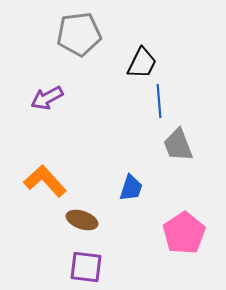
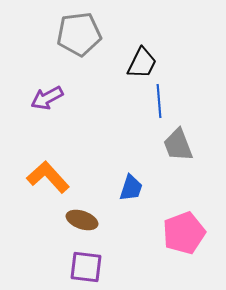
orange L-shape: moved 3 px right, 4 px up
pink pentagon: rotated 12 degrees clockwise
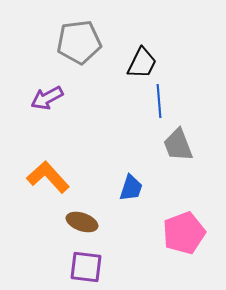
gray pentagon: moved 8 px down
brown ellipse: moved 2 px down
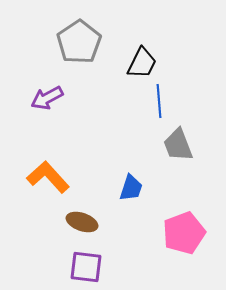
gray pentagon: rotated 27 degrees counterclockwise
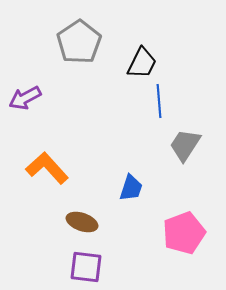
purple arrow: moved 22 px left
gray trapezoid: moved 7 px right; rotated 54 degrees clockwise
orange L-shape: moved 1 px left, 9 px up
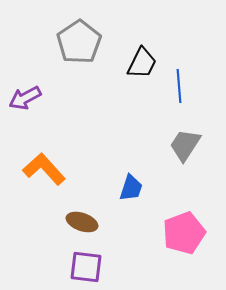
blue line: moved 20 px right, 15 px up
orange L-shape: moved 3 px left, 1 px down
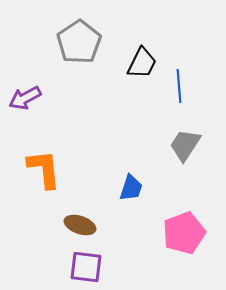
orange L-shape: rotated 36 degrees clockwise
brown ellipse: moved 2 px left, 3 px down
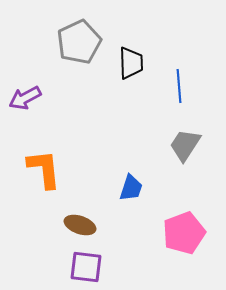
gray pentagon: rotated 9 degrees clockwise
black trapezoid: moved 11 px left; rotated 28 degrees counterclockwise
